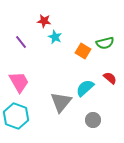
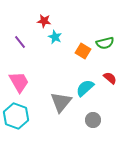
purple line: moved 1 px left
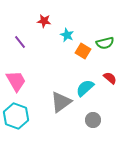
cyan star: moved 12 px right, 2 px up
pink trapezoid: moved 3 px left, 1 px up
gray triangle: rotated 15 degrees clockwise
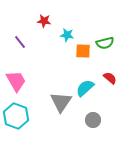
cyan star: rotated 16 degrees counterclockwise
orange square: rotated 28 degrees counterclockwise
gray triangle: rotated 20 degrees counterclockwise
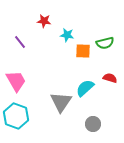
red semicircle: rotated 24 degrees counterclockwise
gray circle: moved 4 px down
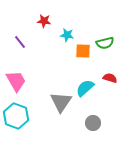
gray circle: moved 1 px up
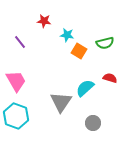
orange square: moved 4 px left; rotated 28 degrees clockwise
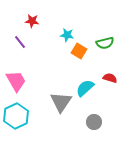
red star: moved 12 px left
cyan hexagon: rotated 15 degrees clockwise
gray circle: moved 1 px right, 1 px up
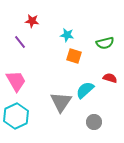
orange square: moved 5 px left, 5 px down; rotated 14 degrees counterclockwise
cyan semicircle: moved 2 px down
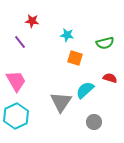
orange square: moved 1 px right, 2 px down
